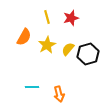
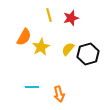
yellow line: moved 2 px right, 2 px up
yellow star: moved 6 px left, 2 px down
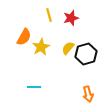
yellow semicircle: moved 1 px up
black hexagon: moved 2 px left
cyan line: moved 2 px right
orange arrow: moved 29 px right
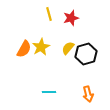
yellow line: moved 1 px up
orange semicircle: moved 12 px down
cyan line: moved 15 px right, 5 px down
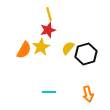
red star: moved 23 px left, 12 px down
orange semicircle: moved 1 px down
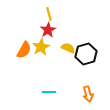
red star: rotated 14 degrees counterclockwise
yellow semicircle: rotated 72 degrees clockwise
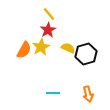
yellow line: rotated 24 degrees counterclockwise
cyan line: moved 4 px right, 1 px down
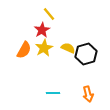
red star: moved 6 px left
yellow star: moved 3 px right, 1 px down
